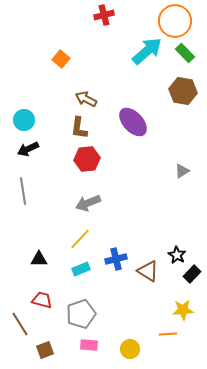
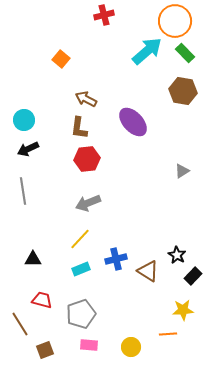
black triangle: moved 6 px left
black rectangle: moved 1 px right, 2 px down
yellow circle: moved 1 px right, 2 px up
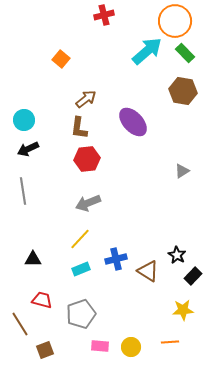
brown arrow: rotated 115 degrees clockwise
orange line: moved 2 px right, 8 px down
pink rectangle: moved 11 px right, 1 px down
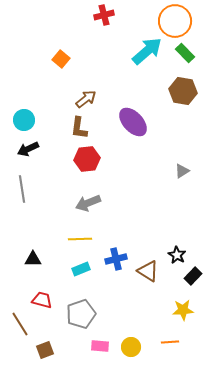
gray line: moved 1 px left, 2 px up
yellow line: rotated 45 degrees clockwise
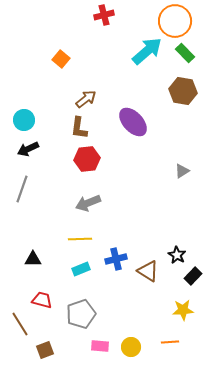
gray line: rotated 28 degrees clockwise
